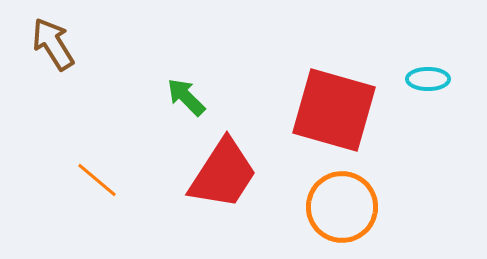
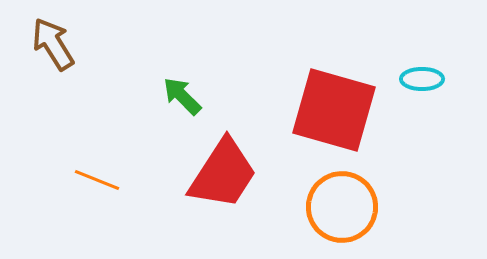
cyan ellipse: moved 6 px left
green arrow: moved 4 px left, 1 px up
orange line: rotated 18 degrees counterclockwise
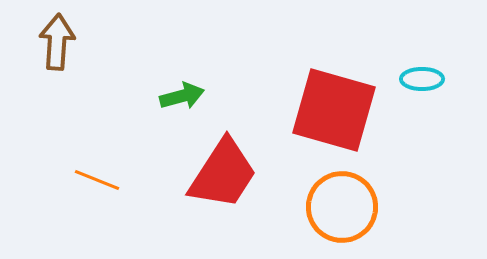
brown arrow: moved 4 px right, 2 px up; rotated 36 degrees clockwise
green arrow: rotated 120 degrees clockwise
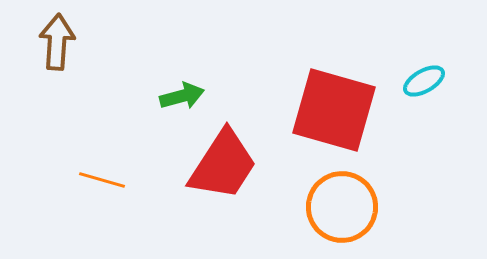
cyan ellipse: moved 2 px right, 2 px down; rotated 30 degrees counterclockwise
red trapezoid: moved 9 px up
orange line: moved 5 px right; rotated 6 degrees counterclockwise
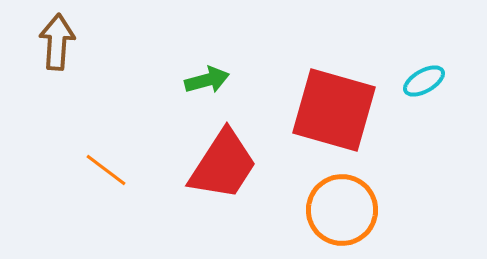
green arrow: moved 25 px right, 16 px up
orange line: moved 4 px right, 10 px up; rotated 21 degrees clockwise
orange circle: moved 3 px down
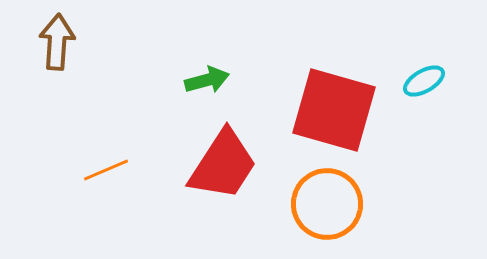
orange line: rotated 60 degrees counterclockwise
orange circle: moved 15 px left, 6 px up
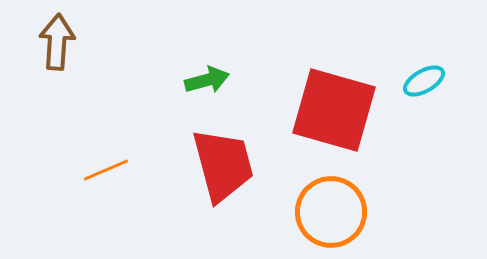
red trapezoid: rotated 48 degrees counterclockwise
orange circle: moved 4 px right, 8 px down
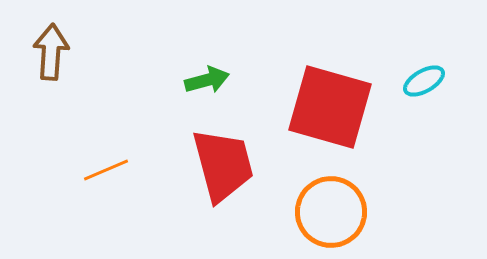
brown arrow: moved 6 px left, 10 px down
red square: moved 4 px left, 3 px up
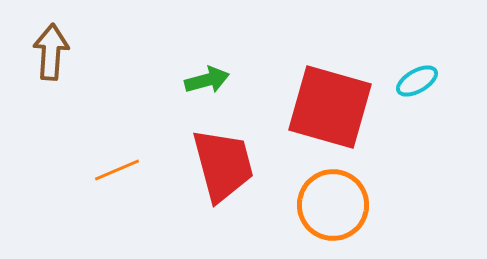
cyan ellipse: moved 7 px left
orange line: moved 11 px right
orange circle: moved 2 px right, 7 px up
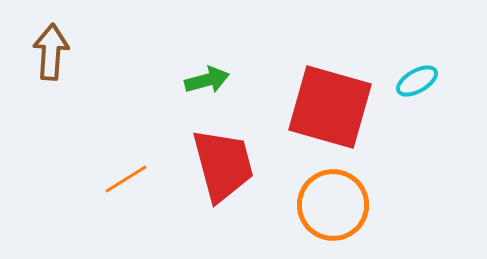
orange line: moved 9 px right, 9 px down; rotated 9 degrees counterclockwise
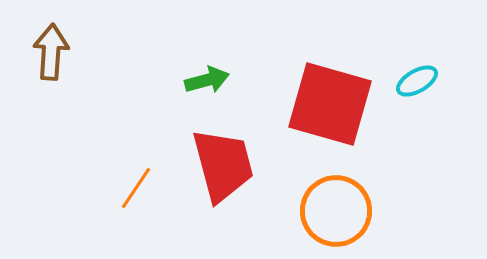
red square: moved 3 px up
orange line: moved 10 px right, 9 px down; rotated 24 degrees counterclockwise
orange circle: moved 3 px right, 6 px down
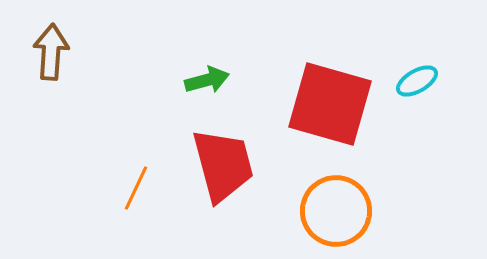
orange line: rotated 9 degrees counterclockwise
